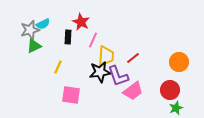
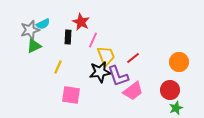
yellow trapezoid: rotated 25 degrees counterclockwise
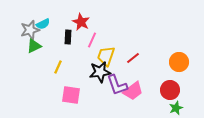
pink line: moved 1 px left
yellow trapezoid: rotated 140 degrees counterclockwise
purple L-shape: moved 1 px left, 9 px down
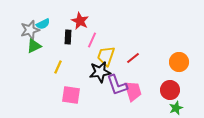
red star: moved 1 px left, 1 px up
pink trapezoid: rotated 70 degrees counterclockwise
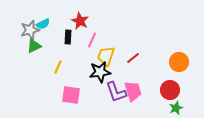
purple L-shape: moved 1 px left, 7 px down
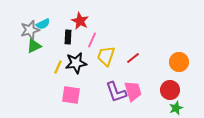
black star: moved 24 px left, 9 px up
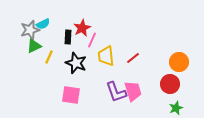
red star: moved 2 px right, 7 px down; rotated 18 degrees clockwise
yellow trapezoid: rotated 25 degrees counterclockwise
black star: rotated 30 degrees clockwise
yellow line: moved 9 px left, 10 px up
red circle: moved 6 px up
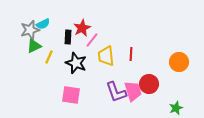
pink line: rotated 14 degrees clockwise
red line: moved 2 px left, 4 px up; rotated 48 degrees counterclockwise
red circle: moved 21 px left
